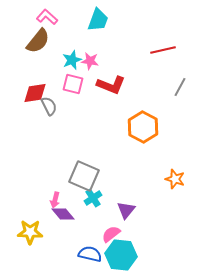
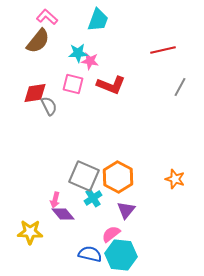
cyan star: moved 6 px right, 7 px up; rotated 18 degrees clockwise
orange hexagon: moved 25 px left, 50 px down
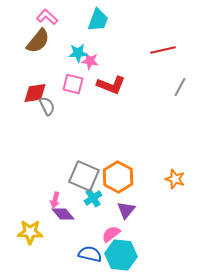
gray semicircle: moved 2 px left
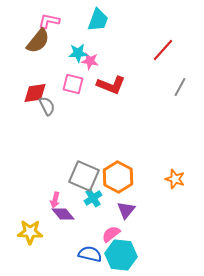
pink L-shape: moved 2 px right, 4 px down; rotated 30 degrees counterclockwise
red line: rotated 35 degrees counterclockwise
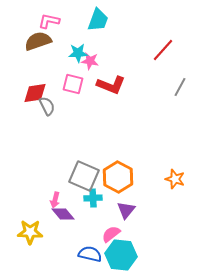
brown semicircle: rotated 148 degrees counterclockwise
cyan cross: rotated 30 degrees clockwise
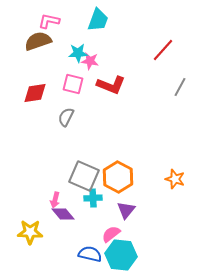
gray semicircle: moved 19 px right, 11 px down; rotated 126 degrees counterclockwise
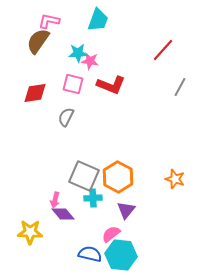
brown semicircle: rotated 36 degrees counterclockwise
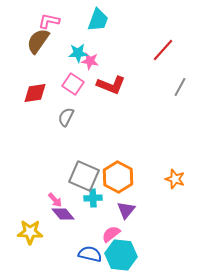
pink square: rotated 20 degrees clockwise
pink arrow: rotated 56 degrees counterclockwise
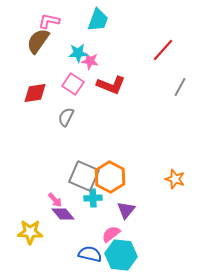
orange hexagon: moved 8 px left
